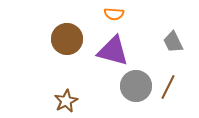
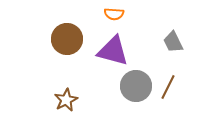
brown star: moved 1 px up
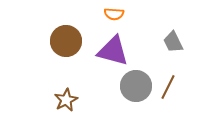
brown circle: moved 1 px left, 2 px down
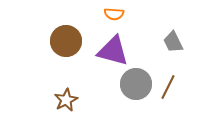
gray circle: moved 2 px up
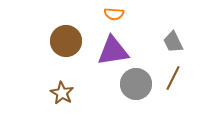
purple triangle: rotated 24 degrees counterclockwise
brown line: moved 5 px right, 9 px up
brown star: moved 4 px left, 7 px up; rotated 15 degrees counterclockwise
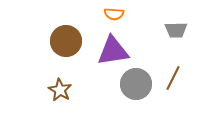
gray trapezoid: moved 3 px right, 12 px up; rotated 65 degrees counterclockwise
brown star: moved 2 px left, 3 px up
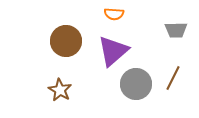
purple triangle: rotated 32 degrees counterclockwise
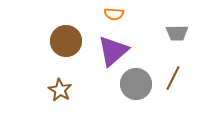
gray trapezoid: moved 1 px right, 3 px down
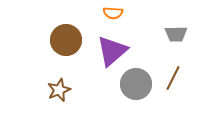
orange semicircle: moved 1 px left, 1 px up
gray trapezoid: moved 1 px left, 1 px down
brown circle: moved 1 px up
purple triangle: moved 1 px left
brown star: moved 1 px left; rotated 20 degrees clockwise
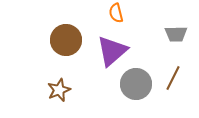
orange semicircle: moved 3 px right; rotated 72 degrees clockwise
